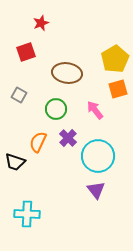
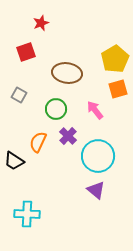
purple cross: moved 2 px up
black trapezoid: moved 1 px left, 1 px up; rotated 15 degrees clockwise
purple triangle: rotated 12 degrees counterclockwise
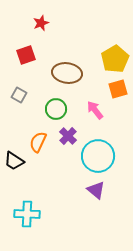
red square: moved 3 px down
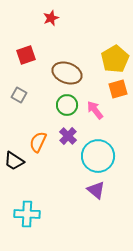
red star: moved 10 px right, 5 px up
brown ellipse: rotated 12 degrees clockwise
green circle: moved 11 px right, 4 px up
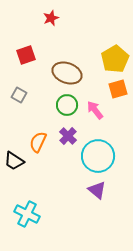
purple triangle: moved 1 px right
cyan cross: rotated 25 degrees clockwise
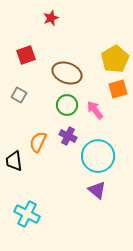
purple cross: rotated 18 degrees counterclockwise
black trapezoid: rotated 50 degrees clockwise
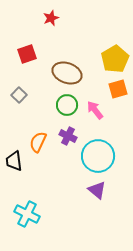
red square: moved 1 px right, 1 px up
gray square: rotated 14 degrees clockwise
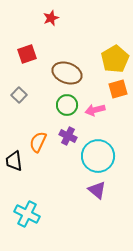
pink arrow: rotated 66 degrees counterclockwise
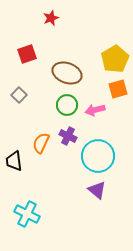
orange semicircle: moved 3 px right, 1 px down
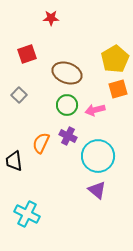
red star: rotated 21 degrees clockwise
